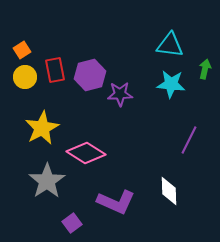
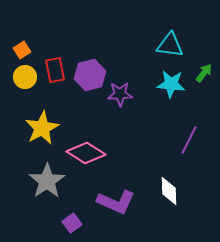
green arrow: moved 1 px left, 4 px down; rotated 24 degrees clockwise
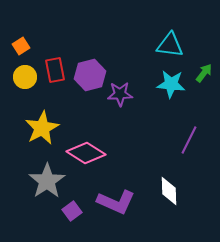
orange square: moved 1 px left, 4 px up
purple square: moved 12 px up
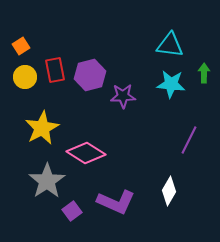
green arrow: rotated 36 degrees counterclockwise
purple star: moved 3 px right, 2 px down
white diamond: rotated 32 degrees clockwise
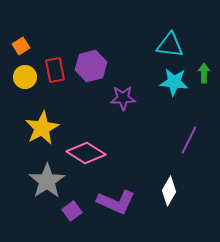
purple hexagon: moved 1 px right, 9 px up
cyan star: moved 3 px right, 2 px up
purple star: moved 2 px down
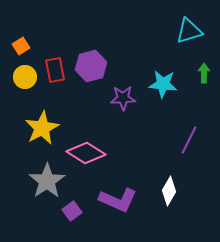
cyan triangle: moved 19 px right, 14 px up; rotated 24 degrees counterclockwise
cyan star: moved 11 px left, 2 px down
purple L-shape: moved 2 px right, 2 px up
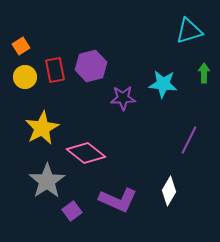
pink diamond: rotated 6 degrees clockwise
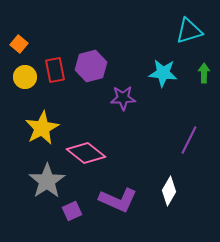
orange square: moved 2 px left, 2 px up; rotated 18 degrees counterclockwise
cyan star: moved 11 px up
purple square: rotated 12 degrees clockwise
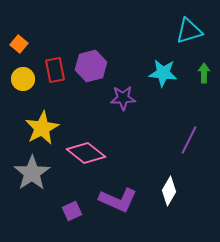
yellow circle: moved 2 px left, 2 px down
gray star: moved 15 px left, 8 px up
